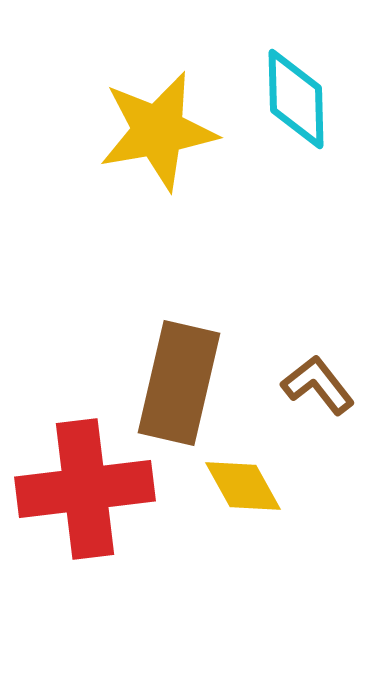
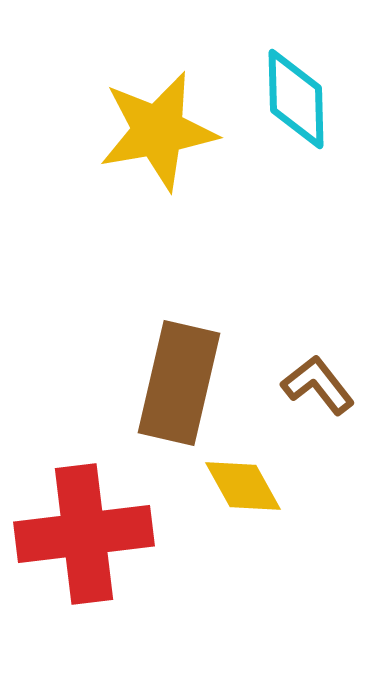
red cross: moved 1 px left, 45 px down
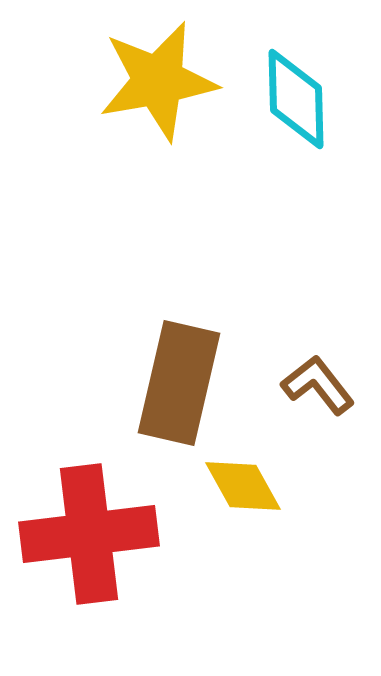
yellow star: moved 50 px up
red cross: moved 5 px right
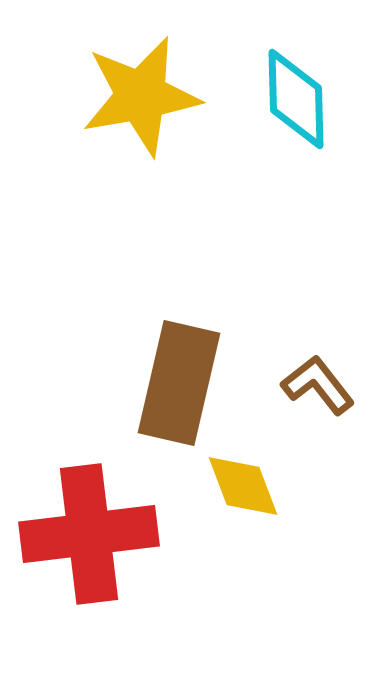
yellow star: moved 17 px left, 15 px down
yellow diamond: rotated 8 degrees clockwise
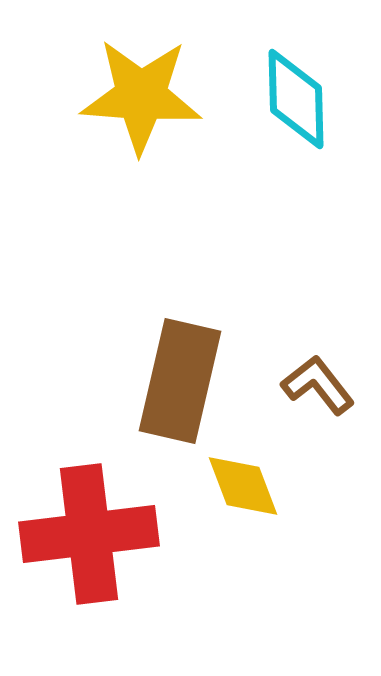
yellow star: rotated 14 degrees clockwise
brown rectangle: moved 1 px right, 2 px up
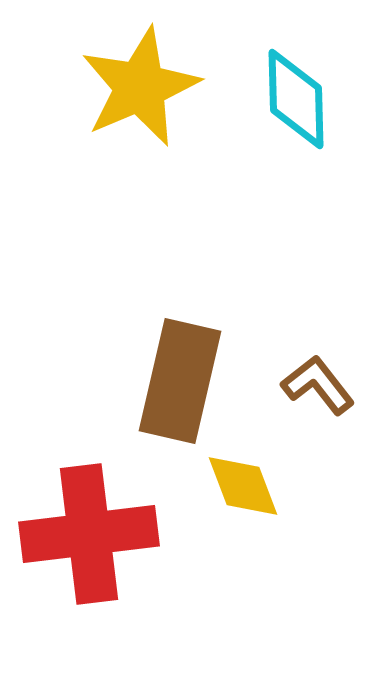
yellow star: moved 1 px left, 9 px up; rotated 27 degrees counterclockwise
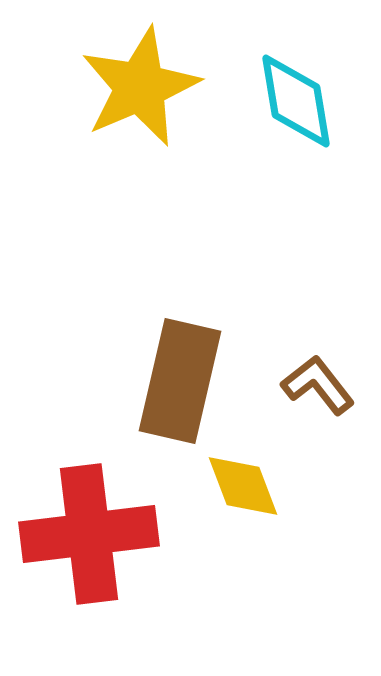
cyan diamond: moved 2 px down; rotated 8 degrees counterclockwise
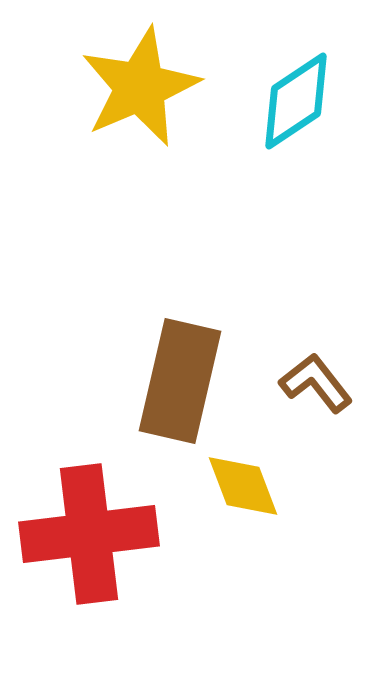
cyan diamond: rotated 66 degrees clockwise
brown L-shape: moved 2 px left, 2 px up
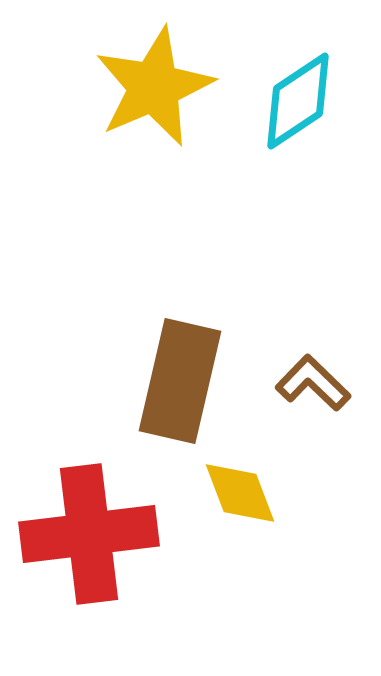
yellow star: moved 14 px right
cyan diamond: moved 2 px right
brown L-shape: moved 3 px left; rotated 8 degrees counterclockwise
yellow diamond: moved 3 px left, 7 px down
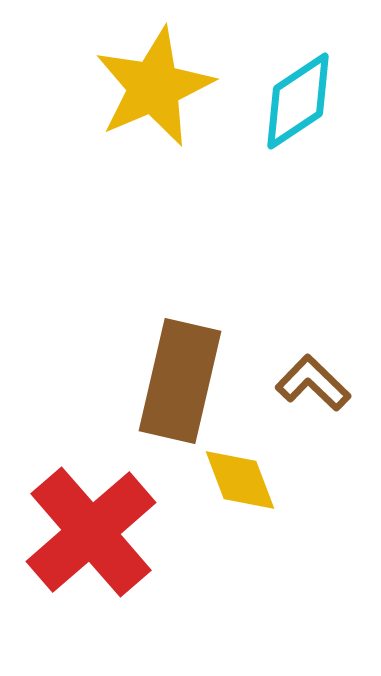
yellow diamond: moved 13 px up
red cross: moved 2 px right, 2 px up; rotated 34 degrees counterclockwise
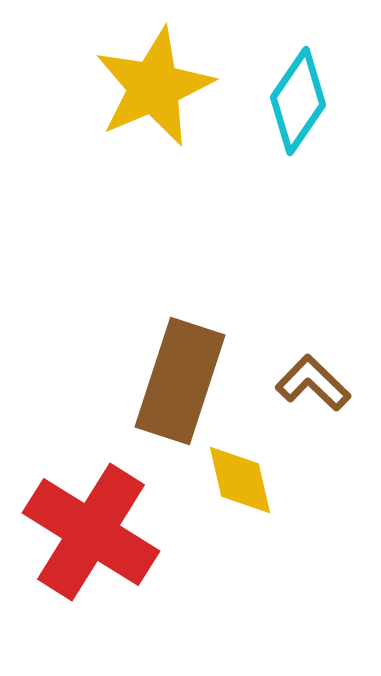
cyan diamond: rotated 22 degrees counterclockwise
brown rectangle: rotated 5 degrees clockwise
yellow diamond: rotated 8 degrees clockwise
red cross: rotated 17 degrees counterclockwise
